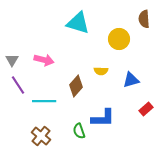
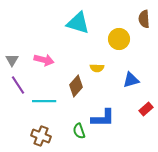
yellow semicircle: moved 4 px left, 3 px up
brown cross: rotated 18 degrees counterclockwise
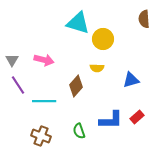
yellow circle: moved 16 px left
red rectangle: moved 9 px left, 8 px down
blue L-shape: moved 8 px right, 2 px down
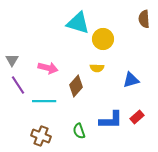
pink arrow: moved 4 px right, 8 px down
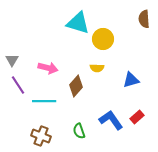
blue L-shape: rotated 125 degrees counterclockwise
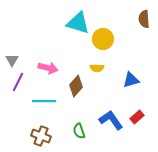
purple line: moved 3 px up; rotated 60 degrees clockwise
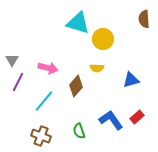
cyan line: rotated 50 degrees counterclockwise
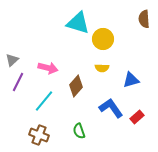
gray triangle: rotated 16 degrees clockwise
yellow semicircle: moved 5 px right
blue L-shape: moved 12 px up
brown cross: moved 2 px left, 1 px up
